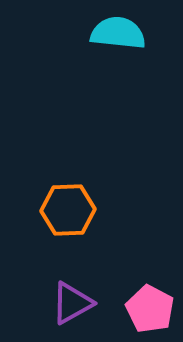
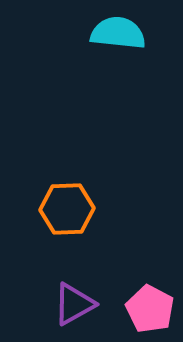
orange hexagon: moved 1 px left, 1 px up
purple triangle: moved 2 px right, 1 px down
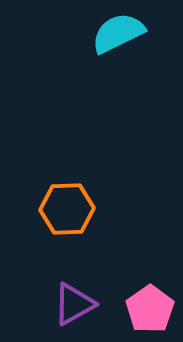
cyan semicircle: rotated 32 degrees counterclockwise
pink pentagon: rotated 9 degrees clockwise
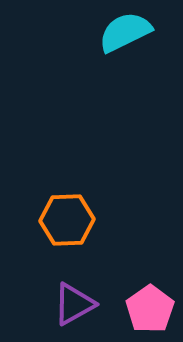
cyan semicircle: moved 7 px right, 1 px up
orange hexagon: moved 11 px down
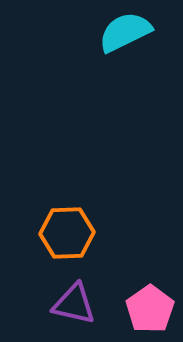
orange hexagon: moved 13 px down
purple triangle: rotated 42 degrees clockwise
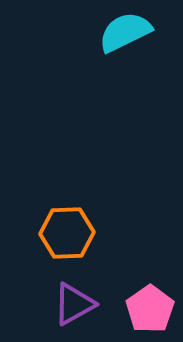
purple triangle: rotated 42 degrees counterclockwise
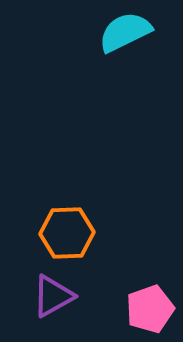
purple triangle: moved 21 px left, 8 px up
pink pentagon: rotated 15 degrees clockwise
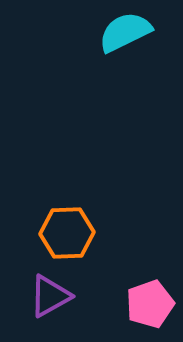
purple triangle: moved 3 px left
pink pentagon: moved 5 px up
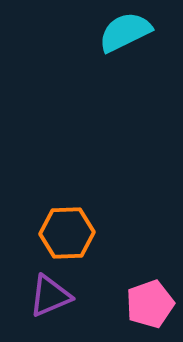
purple triangle: rotated 6 degrees clockwise
